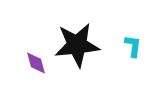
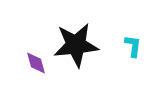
black star: moved 1 px left
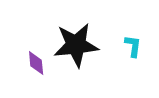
purple diamond: rotated 10 degrees clockwise
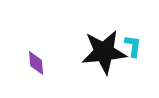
black star: moved 28 px right, 7 px down
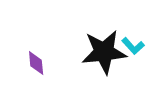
cyan L-shape: rotated 130 degrees clockwise
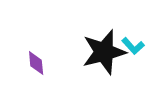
black star: rotated 9 degrees counterclockwise
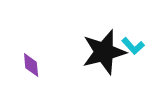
purple diamond: moved 5 px left, 2 px down
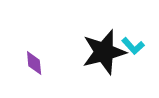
purple diamond: moved 3 px right, 2 px up
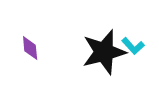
purple diamond: moved 4 px left, 15 px up
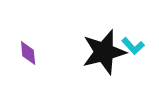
purple diamond: moved 2 px left, 5 px down
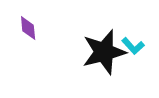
purple diamond: moved 25 px up
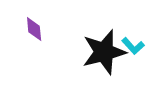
purple diamond: moved 6 px right, 1 px down
